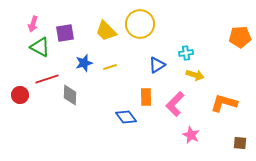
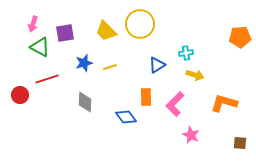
gray diamond: moved 15 px right, 7 px down
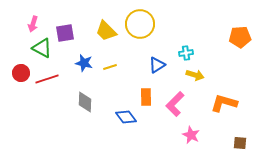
green triangle: moved 2 px right, 1 px down
blue star: rotated 30 degrees clockwise
red circle: moved 1 px right, 22 px up
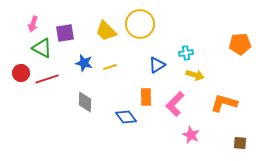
orange pentagon: moved 7 px down
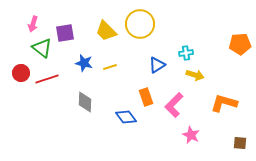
green triangle: rotated 10 degrees clockwise
orange rectangle: rotated 18 degrees counterclockwise
pink L-shape: moved 1 px left, 1 px down
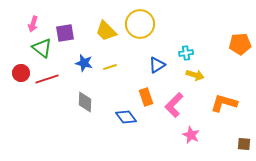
brown square: moved 4 px right, 1 px down
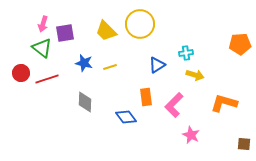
pink arrow: moved 10 px right
orange rectangle: rotated 12 degrees clockwise
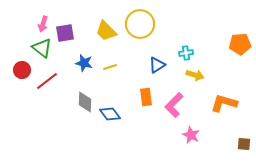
red circle: moved 1 px right, 3 px up
red line: moved 2 px down; rotated 20 degrees counterclockwise
blue diamond: moved 16 px left, 3 px up
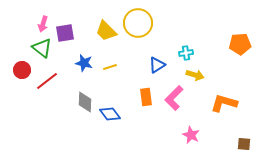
yellow circle: moved 2 px left, 1 px up
pink L-shape: moved 7 px up
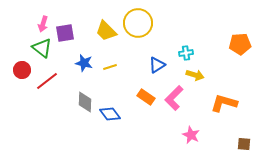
orange rectangle: rotated 48 degrees counterclockwise
